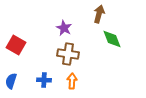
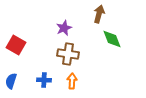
purple star: rotated 21 degrees clockwise
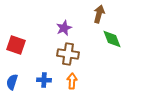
red square: rotated 12 degrees counterclockwise
blue semicircle: moved 1 px right, 1 px down
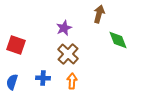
green diamond: moved 6 px right, 1 px down
brown cross: rotated 35 degrees clockwise
blue cross: moved 1 px left, 2 px up
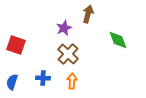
brown arrow: moved 11 px left
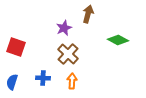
green diamond: rotated 40 degrees counterclockwise
red square: moved 2 px down
